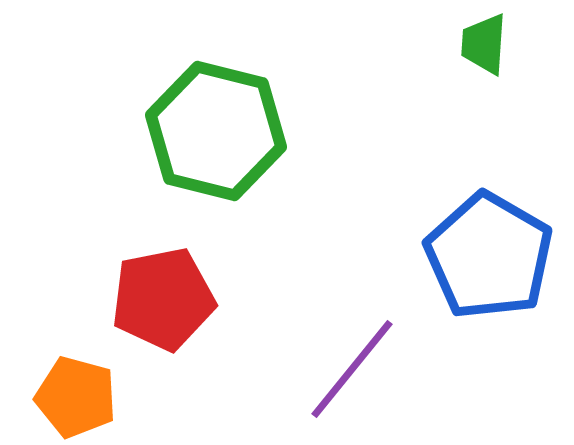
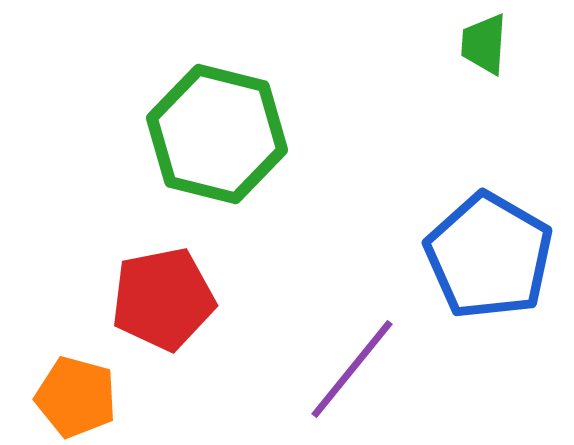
green hexagon: moved 1 px right, 3 px down
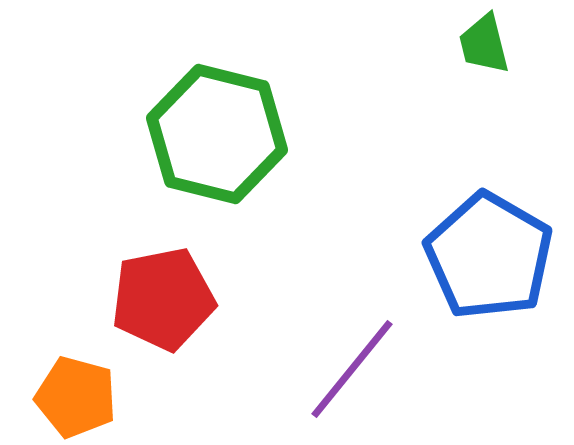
green trapezoid: rotated 18 degrees counterclockwise
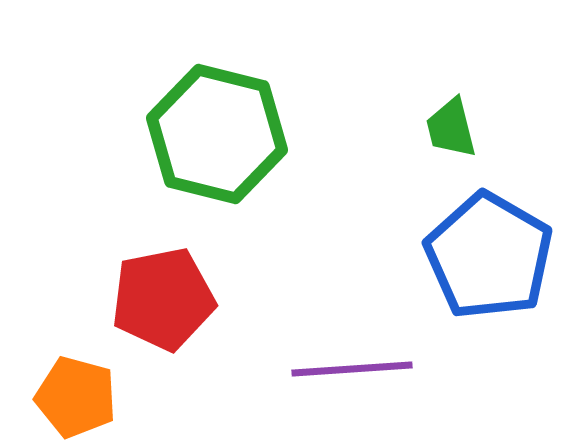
green trapezoid: moved 33 px left, 84 px down
purple line: rotated 47 degrees clockwise
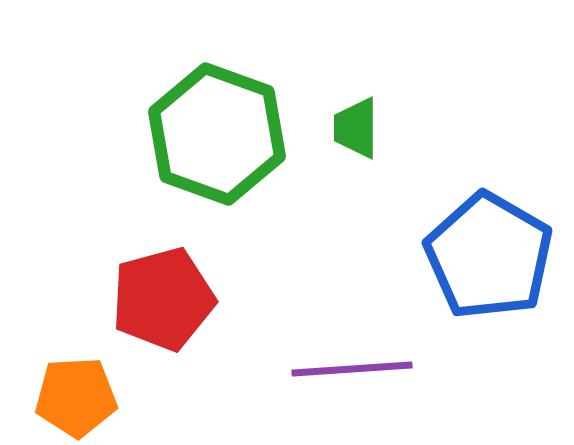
green trapezoid: moved 95 px left; rotated 14 degrees clockwise
green hexagon: rotated 6 degrees clockwise
red pentagon: rotated 4 degrees counterclockwise
orange pentagon: rotated 18 degrees counterclockwise
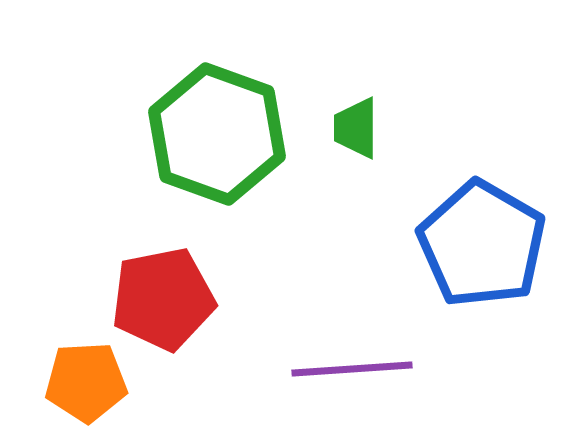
blue pentagon: moved 7 px left, 12 px up
red pentagon: rotated 4 degrees clockwise
orange pentagon: moved 10 px right, 15 px up
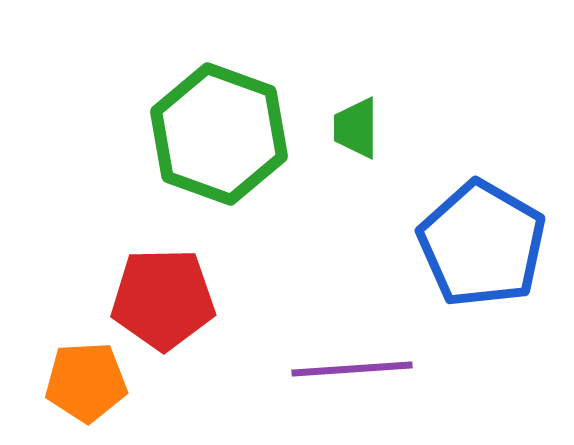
green hexagon: moved 2 px right
red pentagon: rotated 10 degrees clockwise
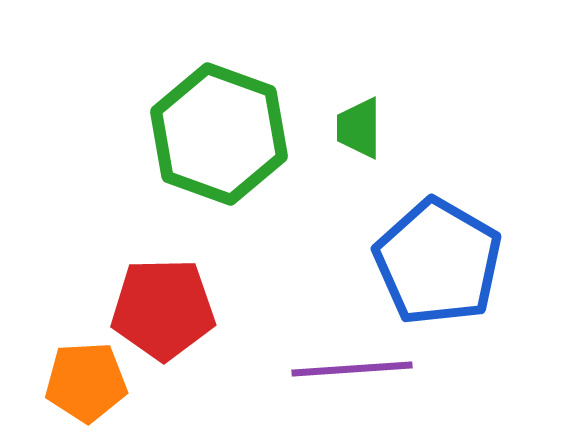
green trapezoid: moved 3 px right
blue pentagon: moved 44 px left, 18 px down
red pentagon: moved 10 px down
